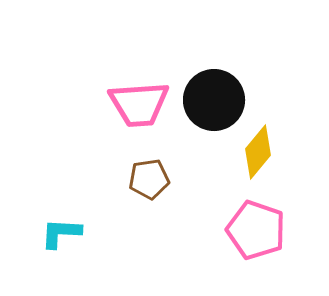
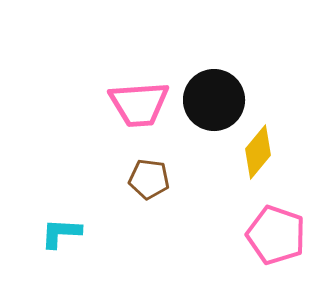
brown pentagon: rotated 15 degrees clockwise
pink pentagon: moved 20 px right, 5 px down
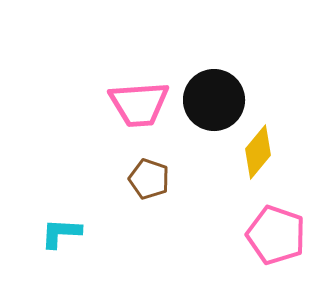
brown pentagon: rotated 12 degrees clockwise
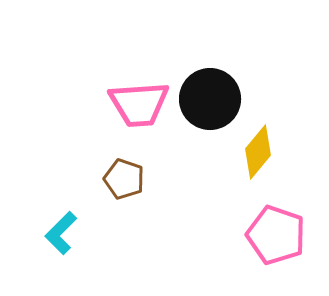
black circle: moved 4 px left, 1 px up
brown pentagon: moved 25 px left
cyan L-shape: rotated 48 degrees counterclockwise
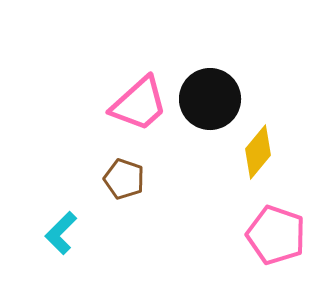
pink trapezoid: rotated 38 degrees counterclockwise
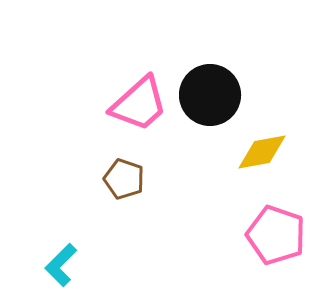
black circle: moved 4 px up
yellow diamond: moved 4 px right; rotated 40 degrees clockwise
cyan L-shape: moved 32 px down
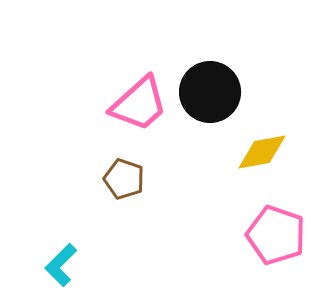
black circle: moved 3 px up
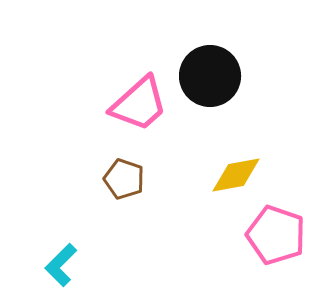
black circle: moved 16 px up
yellow diamond: moved 26 px left, 23 px down
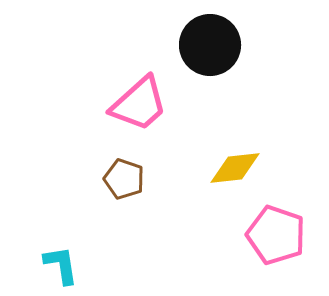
black circle: moved 31 px up
yellow diamond: moved 1 px left, 7 px up; rotated 4 degrees clockwise
cyan L-shape: rotated 126 degrees clockwise
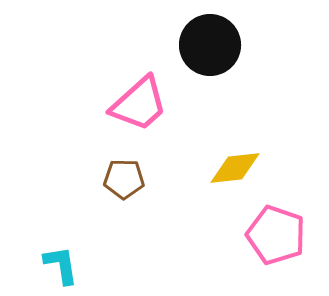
brown pentagon: rotated 18 degrees counterclockwise
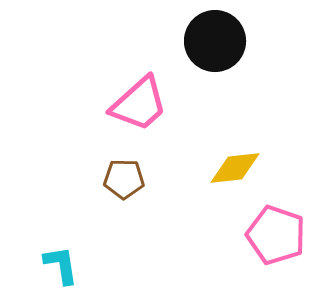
black circle: moved 5 px right, 4 px up
